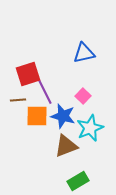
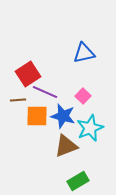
red square: rotated 15 degrees counterclockwise
purple line: rotated 40 degrees counterclockwise
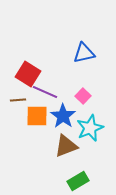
red square: rotated 25 degrees counterclockwise
blue star: rotated 20 degrees clockwise
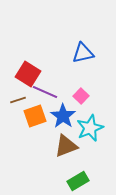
blue triangle: moved 1 px left
pink square: moved 2 px left
brown line: rotated 14 degrees counterclockwise
orange square: moved 2 px left; rotated 20 degrees counterclockwise
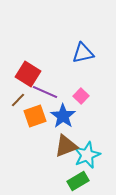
brown line: rotated 28 degrees counterclockwise
cyan star: moved 3 px left, 27 px down
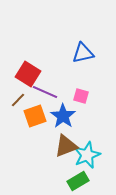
pink square: rotated 28 degrees counterclockwise
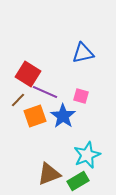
brown triangle: moved 17 px left, 28 px down
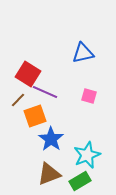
pink square: moved 8 px right
blue star: moved 12 px left, 23 px down
green rectangle: moved 2 px right
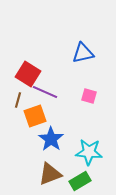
brown line: rotated 28 degrees counterclockwise
cyan star: moved 2 px right, 3 px up; rotated 28 degrees clockwise
brown triangle: moved 1 px right
